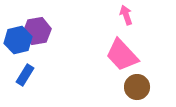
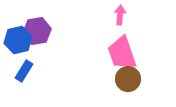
pink arrow: moved 6 px left; rotated 24 degrees clockwise
pink trapezoid: moved 2 px up; rotated 24 degrees clockwise
blue rectangle: moved 1 px left, 4 px up
brown circle: moved 9 px left, 8 px up
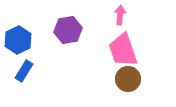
purple hexagon: moved 31 px right, 1 px up
blue hexagon: rotated 12 degrees counterclockwise
pink trapezoid: moved 1 px right, 3 px up
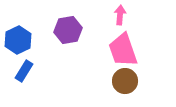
brown circle: moved 3 px left, 2 px down
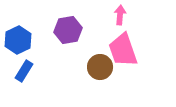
brown circle: moved 25 px left, 14 px up
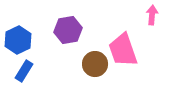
pink arrow: moved 32 px right
brown circle: moved 5 px left, 3 px up
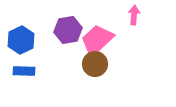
pink arrow: moved 18 px left
blue hexagon: moved 3 px right
pink trapezoid: moved 26 px left, 10 px up; rotated 66 degrees clockwise
blue rectangle: rotated 60 degrees clockwise
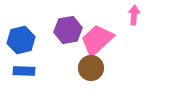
blue hexagon: rotated 12 degrees clockwise
brown circle: moved 4 px left, 4 px down
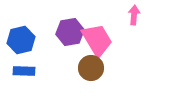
purple hexagon: moved 2 px right, 2 px down
pink trapezoid: rotated 102 degrees clockwise
